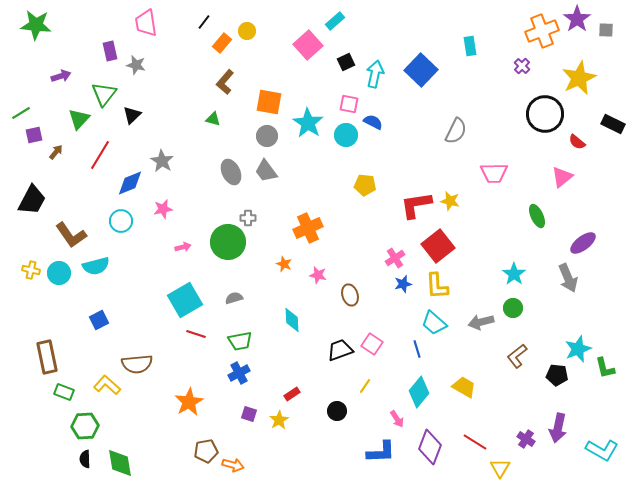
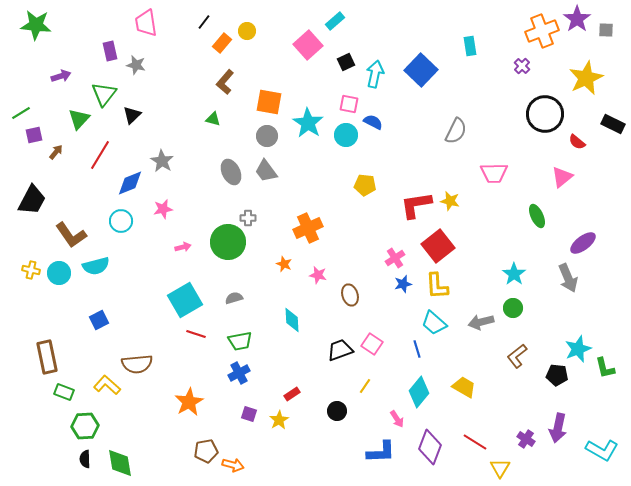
yellow star at (579, 78): moved 7 px right
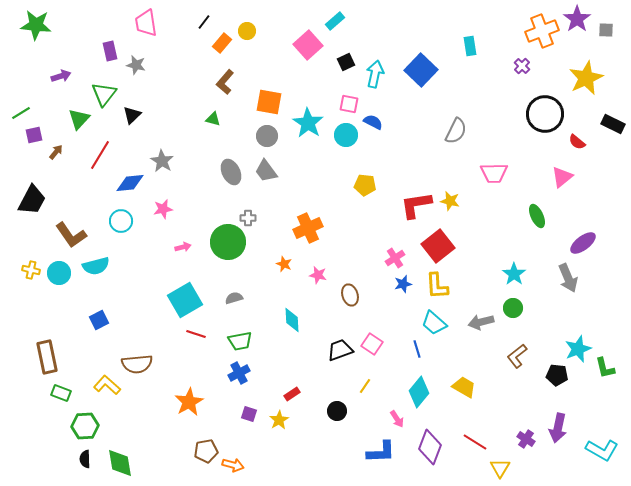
blue diamond at (130, 183): rotated 16 degrees clockwise
green rectangle at (64, 392): moved 3 px left, 1 px down
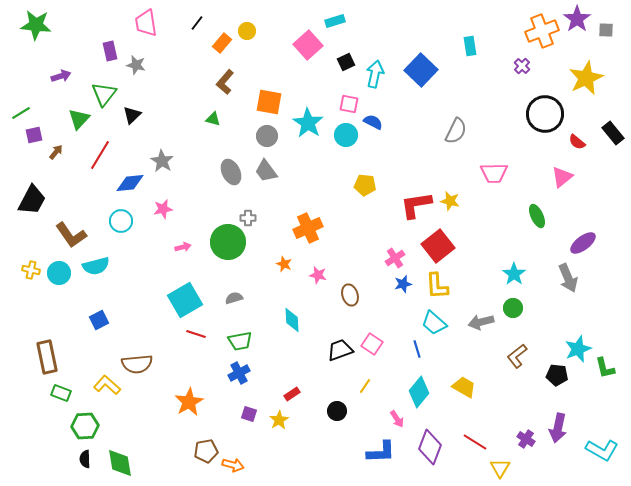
cyan rectangle at (335, 21): rotated 24 degrees clockwise
black line at (204, 22): moved 7 px left, 1 px down
black rectangle at (613, 124): moved 9 px down; rotated 25 degrees clockwise
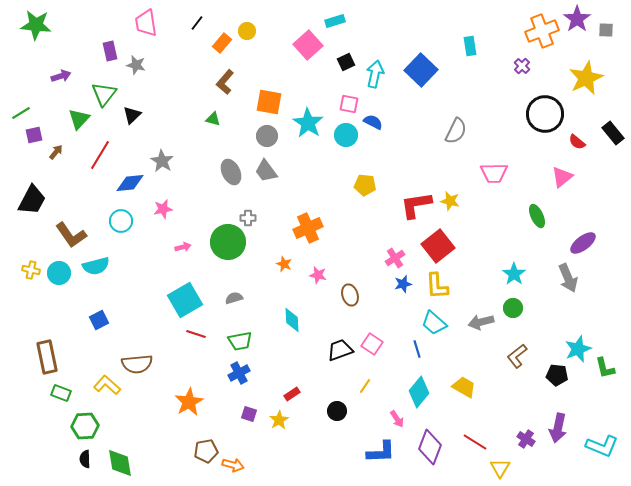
cyan L-shape at (602, 450): moved 4 px up; rotated 8 degrees counterclockwise
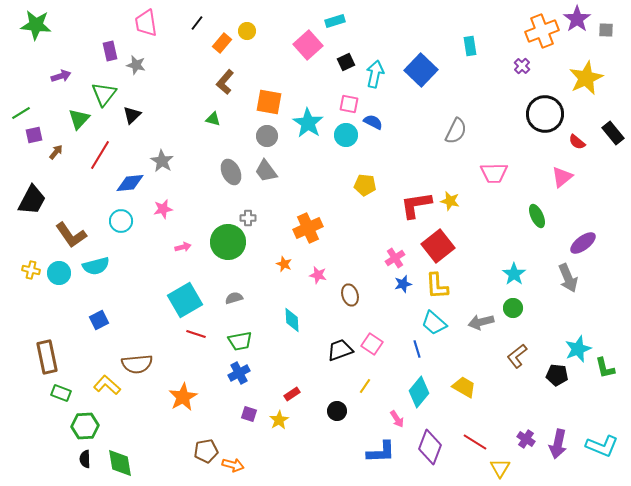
orange star at (189, 402): moved 6 px left, 5 px up
purple arrow at (558, 428): moved 16 px down
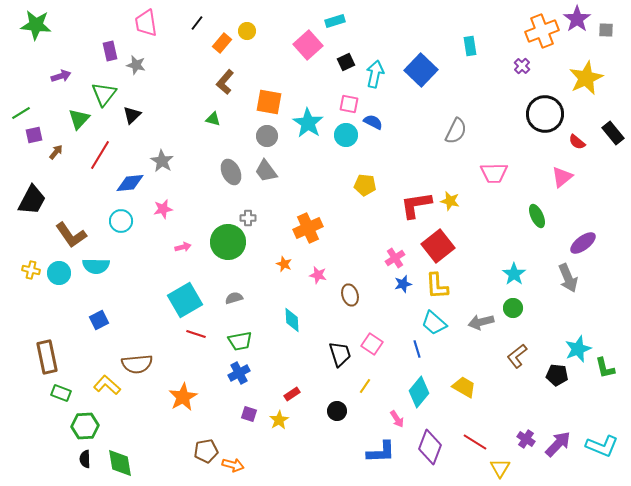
cyan semicircle at (96, 266): rotated 16 degrees clockwise
black trapezoid at (340, 350): moved 4 px down; rotated 92 degrees clockwise
purple arrow at (558, 444): rotated 148 degrees counterclockwise
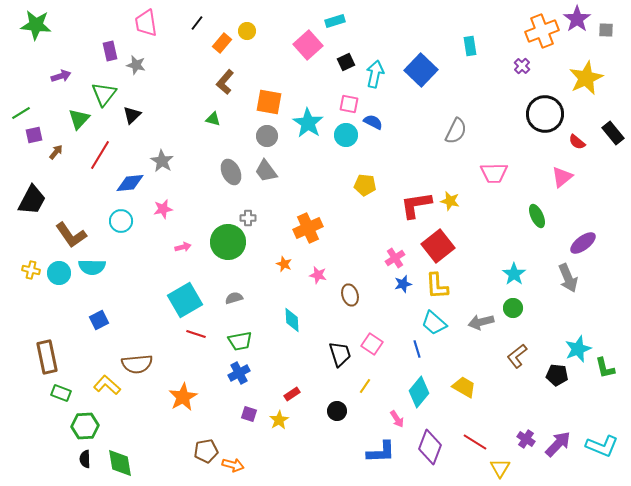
cyan semicircle at (96, 266): moved 4 px left, 1 px down
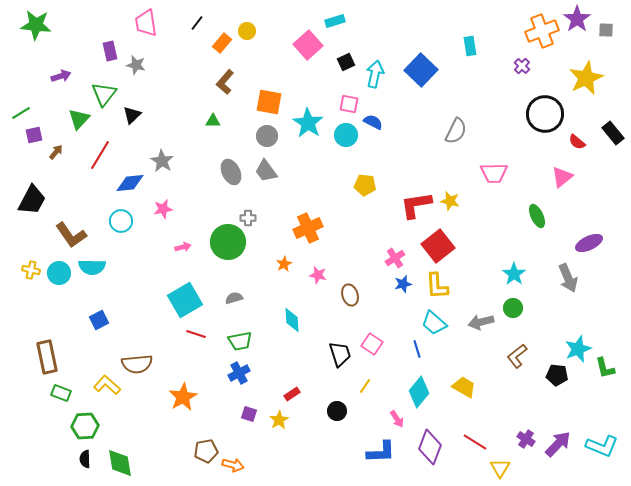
green triangle at (213, 119): moved 2 px down; rotated 14 degrees counterclockwise
purple ellipse at (583, 243): moved 6 px right; rotated 12 degrees clockwise
orange star at (284, 264): rotated 21 degrees clockwise
